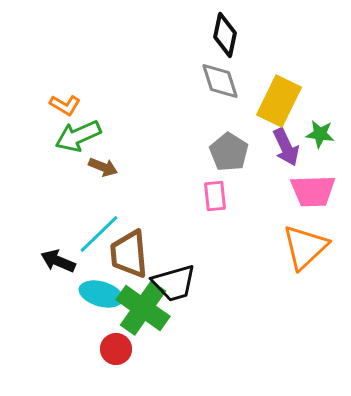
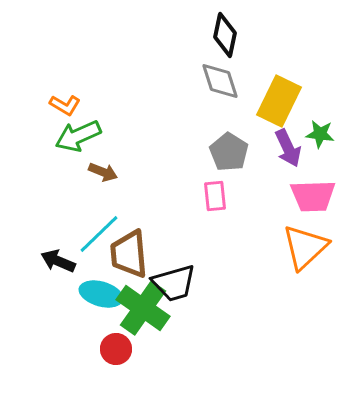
purple arrow: moved 2 px right, 1 px down
brown arrow: moved 5 px down
pink trapezoid: moved 5 px down
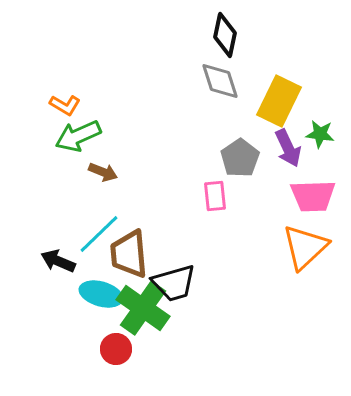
gray pentagon: moved 11 px right, 6 px down; rotated 6 degrees clockwise
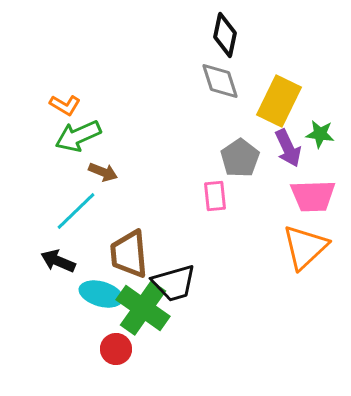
cyan line: moved 23 px left, 23 px up
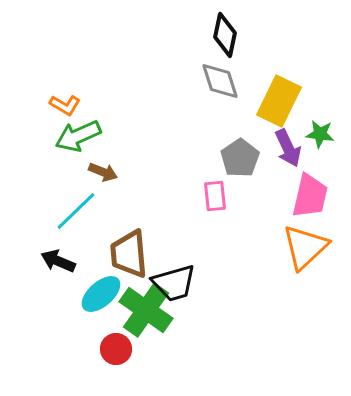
pink trapezoid: moved 3 px left; rotated 75 degrees counterclockwise
cyan ellipse: rotated 57 degrees counterclockwise
green cross: moved 3 px right, 2 px down
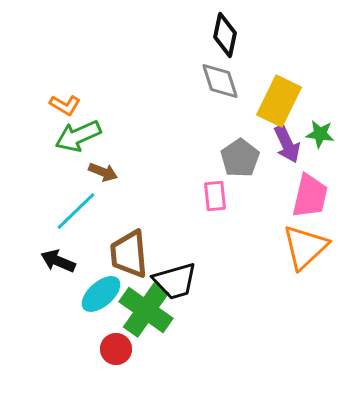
purple arrow: moved 1 px left, 4 px up
black trapezoid: moved 1 px right, 2 px up
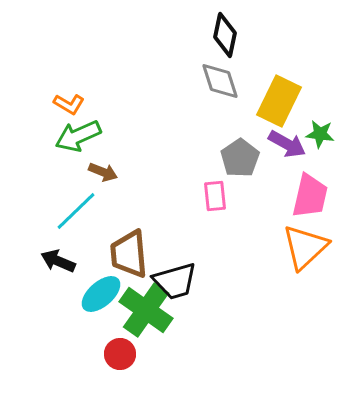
orange L-shape: moved 4 px right, 1 px up
purple arrow: rotated 36 degrees counterclockwise
red circle: moved 4 px right, 5 px down
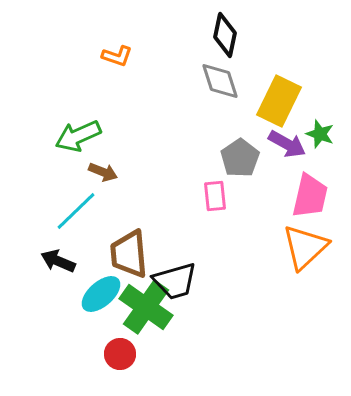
orange L-shape: moved 48 px right, 48 px up; rotated 12 degrees counterclockwise
green star: rotated 12 degrees clockwise
green cross: moved 3 px up
